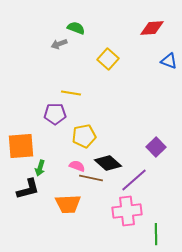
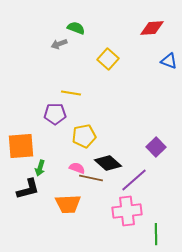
pink semicircle: moved 2 px down
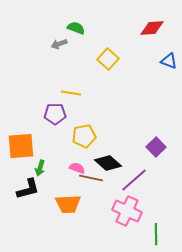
pink cross: rotated 32 degrees clockwise
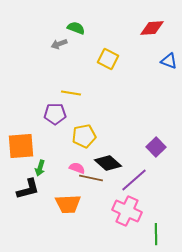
yellow square: rotated 15 degrees counterclockwise
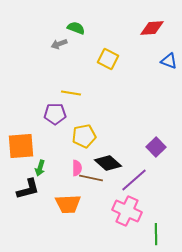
pink semicircle: rotated 70 degrees clockwise
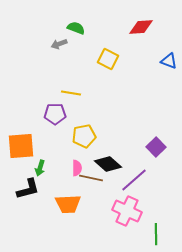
red diamond: moved 11 px left, 1 px up
black diamond: moved 1 px down
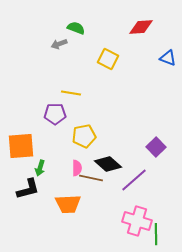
blue triangle: moved 1 px left, 3 px up
pink cross: moved 10 px right, 10 px down; rotated 8 degrees counterclockwise
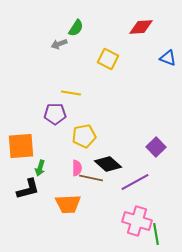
green semicircle: rotated 102 degrees clockwise
purple line: moved 1 px right, 2 px down; rotated 12 degrees clockwise
green line: rotated 10 degrees counterclockwise
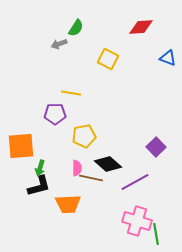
black L-shape: moved 11 px right, 3 px up
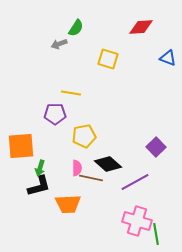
yellow square: rotated 10 degrees counterclockwise
